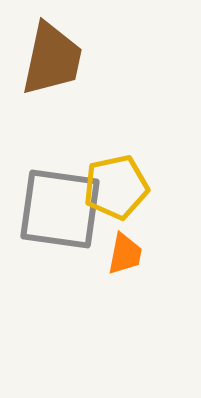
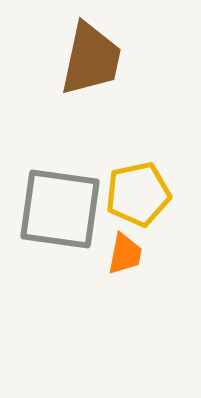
brown trapezoid: moved 39 px right
yellow pentagon: moved 22 px right, 7 px down
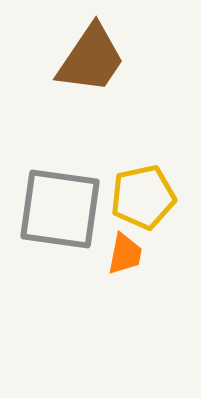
brown trapezoid: rotated 22 degrees clockwise
yellow pentagon: moved 5 px right, 3 px down
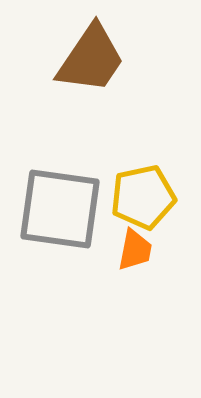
orange trapezoid: moved 10 px right, 4 px up
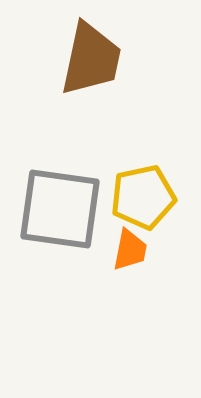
brown trapezoid: rotated 22 degrees counterclockwise
orange trapezoid: moved 5 px left
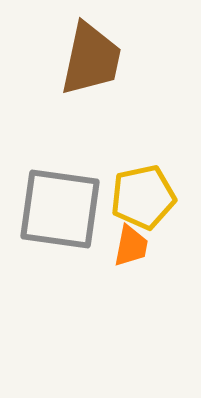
orange trapezoid: moved 1 px right, 4 px up
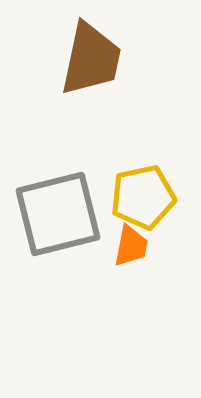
gray square: moved 2 px left, 5 px down; rotated 22 degrees counterclockwise
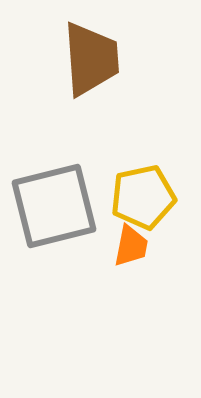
brown trapezoid: rotated 16 degrees counterclockwise
gray square: moved 4 px left, 8 px up
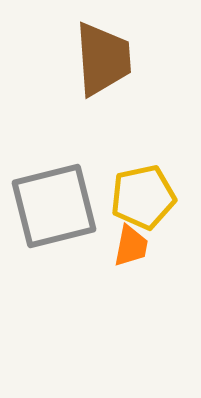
brown trapezoid: moved 12 px right
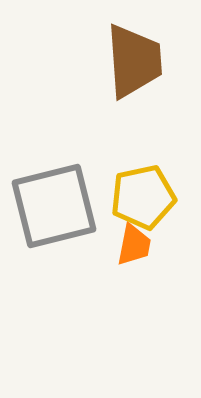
brown trapezoid: moved 31 px right, 2 px down
orange trapezoid: moved 3 px right, 1 px up
